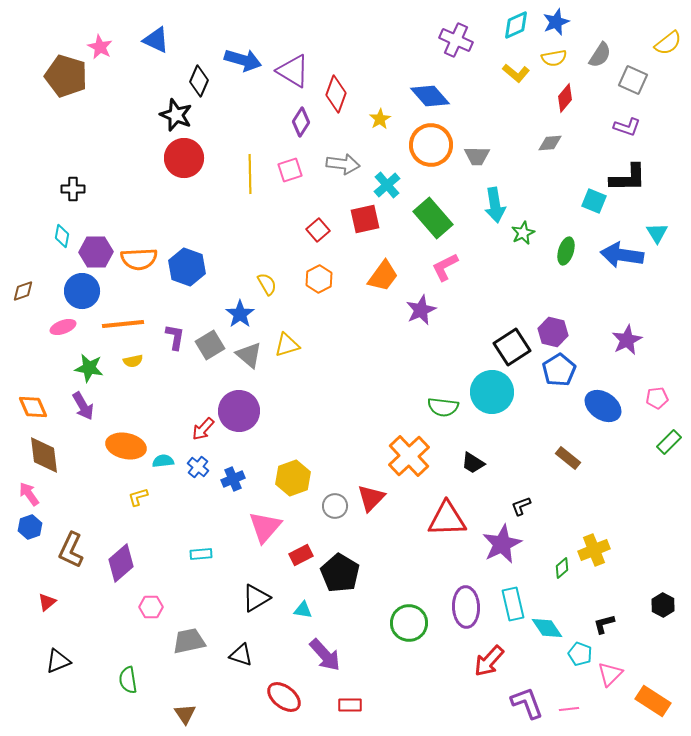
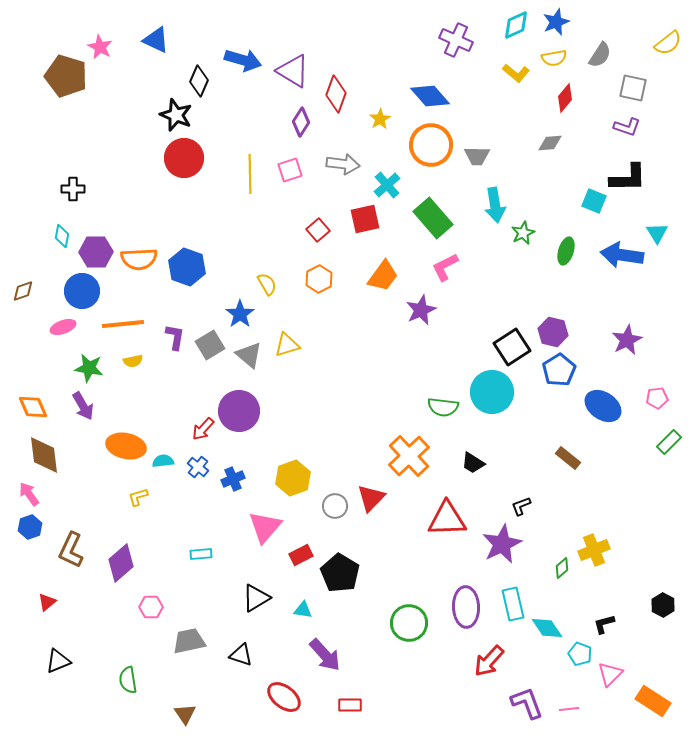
gray square at (633, 80): moved 8 px down; rotated 12 degrees counterclockwise
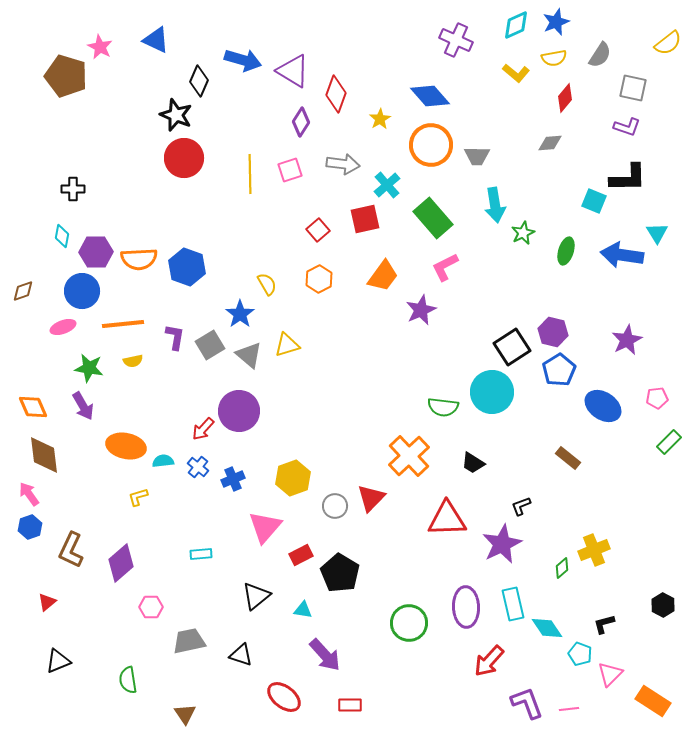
black triangle at (256, 598): moved 2 px up; rotated 8 degrees counterclockwise
